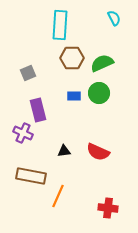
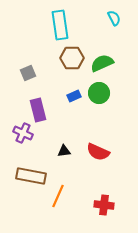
cyan rectangle: rotated 12 degrees counterclockwise
blue rectangle: rotated 24 degrees counterclockwise
red cross: moved 4 px left, 3 px up
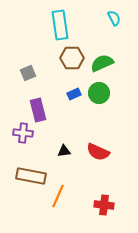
blue rectangle: moved 2 px up
purple cross: rotated 18 degrees counterclockwise
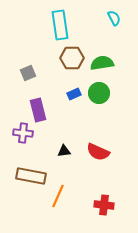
green semicircle: rotated 15 degrees clockwise
